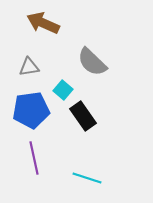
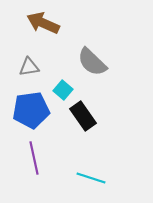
cyan line: moved 4 px right
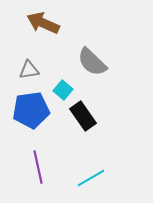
gray triangle: moved 3 px down
purple line: moved 4 px right, 9 px down
cyan line: rotated 48 degrees counterclockwise
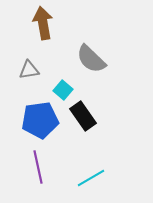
brown arrow: rotated 56 degrees clockwise
gray semicircle: moved 1 px left, 3 px up
blue pentagon: moved 9 px right, 10 px down
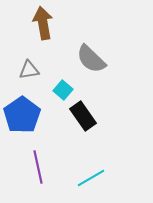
blue pentagon: moved 18 px left, 5 px up; rotated 27 degrees counterclockwise
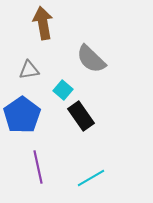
black rectangle: moved 2 px left
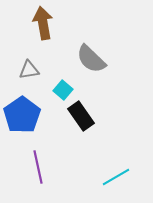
cyan line: moved 25 px right, 1 px up
